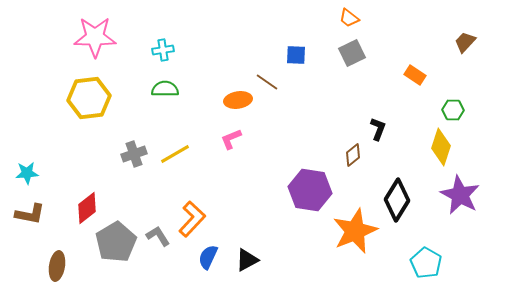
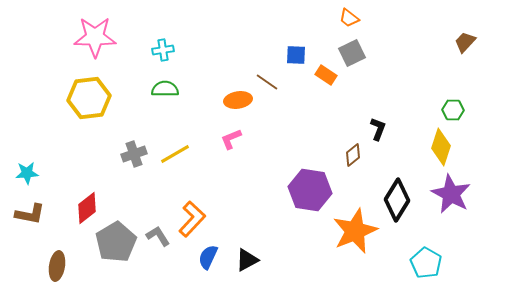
orange rectangle: moved 89 px left
purple star: moved 9 px left, 1 px up
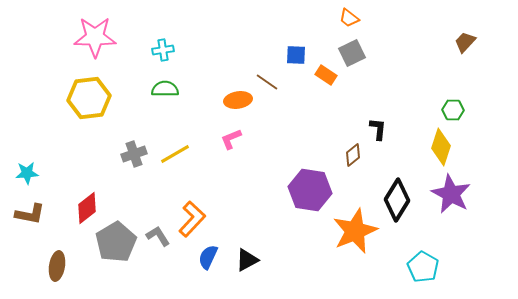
black L-shape: rotated 15 degrees counterclockwise
cyan pentagon: moved 3 px left, 4 px down
